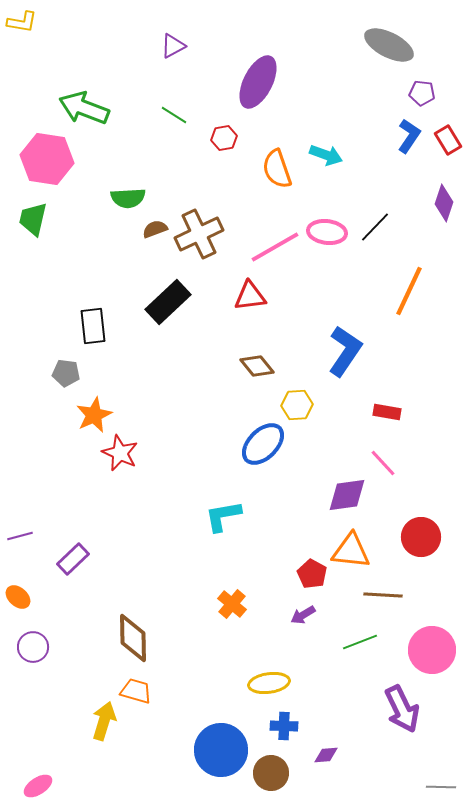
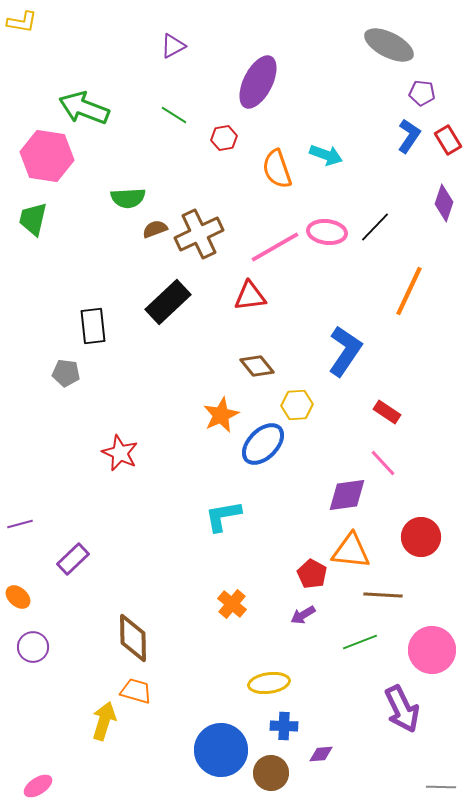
pink hexagon at (47, 159): moved 3 px up
red rectangle at (387, 412): rotated 24 degrees clockwise
orange star at (94, 415): moved 127 px right
purple line at (20, 536): moved 12 px up
purple diamond at (326, 755): moved 5 px left, 1 px up
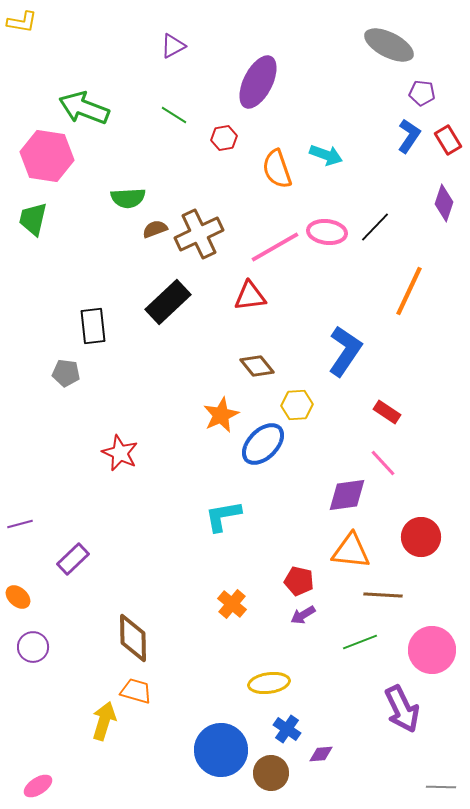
red pentagon at (312, 574): moved 13 px left, 7 px down; rotated 16 degrees counterclockwise
blue cross at (284, 726): moved 3 px right, 3 px down; rotated 32 degrees clockwise
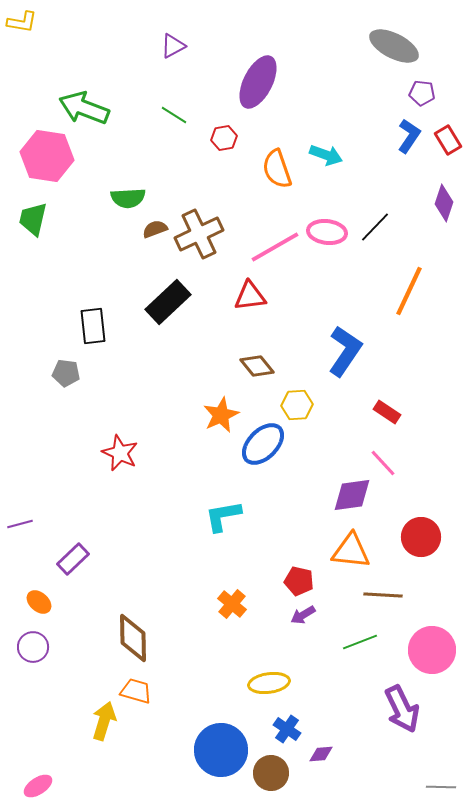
gray ellipse at (389, 45): moved 5 px right, 1 px down
purple diamond at (347, 495): moved 5 px right
orange ellipse at (18, 597): moved 21 px right, 5 px down
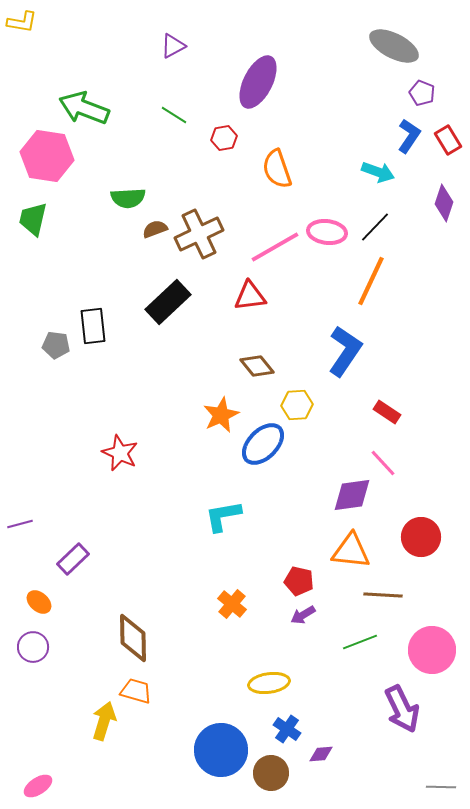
purple pentagon at (422, 93): rotated 15 degrees clockwise
cyan arrow at (326, 155): moved 52 px right, 17 px down
orange line at (409, 291): moved 38 px left, 10 px up
gray pentagon at (66, 373): moved 10 px left, 28 px up
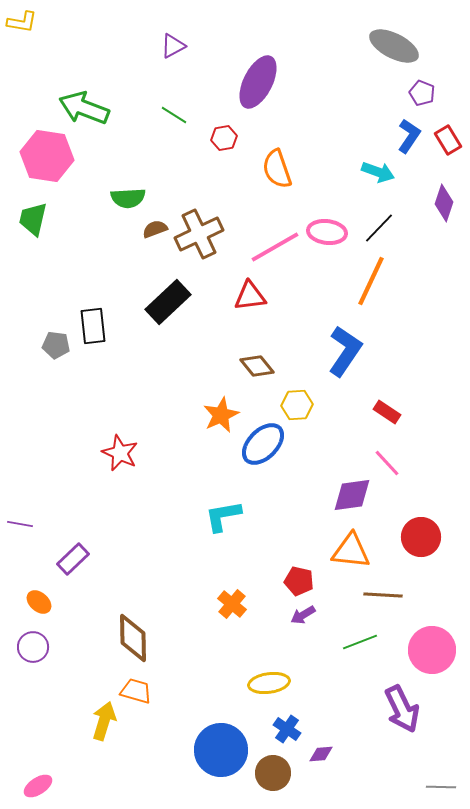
black line at (375, 227): moved 4 px right, 1 px down
pink line at (383, 463): moved 4 px right
purple line at (20, 524): rotated 25 degrees clockwise
brown circle at (271, 773): moved 2 px right
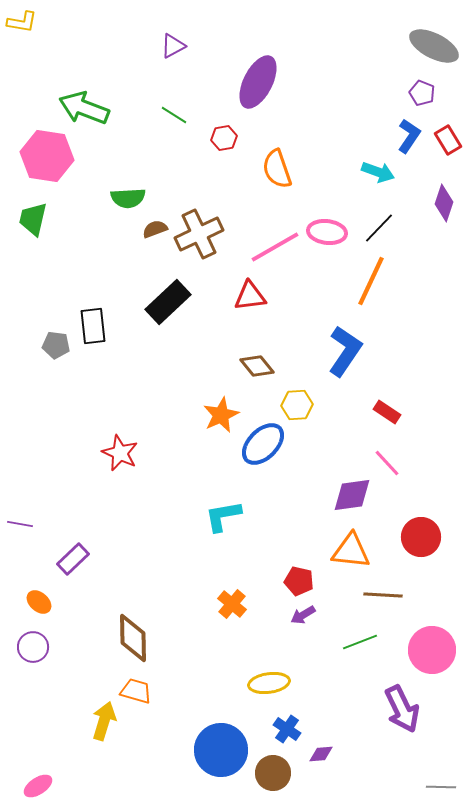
gray ellipse at (394, 46): moved 40 px right
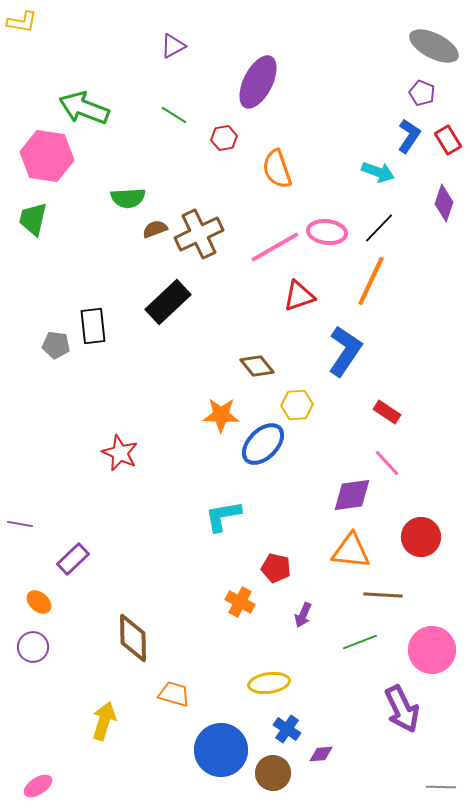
red triangle at (250, 296): moved 49 px right; rotated 12 degrees counterclockwise
orange star at (221, 415): rotated 27 degrees clockwise
red pentagon at (299, 581): moved 23 px left, 13 px up
orange cross at (232, 604): moved 8 px right, 2 px up; rotated 12 degrees counterclockwise
purple arrow at (303, 615): rotated 35 degrees counterclockwise
orange trapezoid at (136, 691): moved 38 px right, 3 px down
